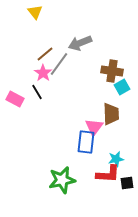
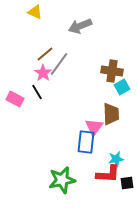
yellow triangle: rotated 28 degrees counterclockwise
gray arrow: moved 17 px up
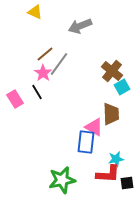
brown cross: rotated 30 degrees clockwise
pink rectangle: rotated 30 degrees clockwise
pink triangle: rotated 36 degrees counterclockwise
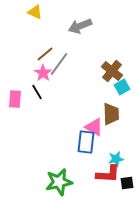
pink rectangle: rotated 36 degrees clockwise
green star: moved 3 px left, 2 px down
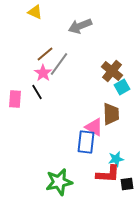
black square: moved 1 px down
